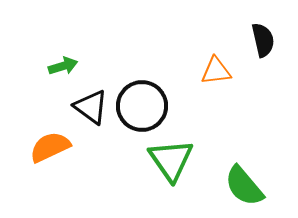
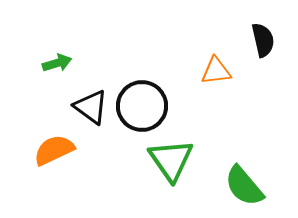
green arrow: moved 6 px left, 3 px up
orange semicircle: moved 4 px right, 3 px down
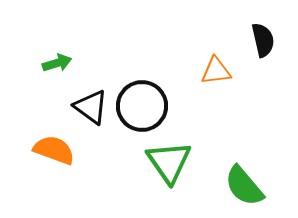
orange semicircle: rotated 45 degrees clockwise
green triangle: moved 2 px left, 2 px down
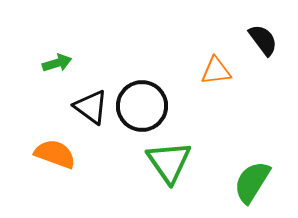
black semicircle: rotated 24 degrees counterclockwise
orange semicircle: moved 1 px right, 4 px down
green semicircle: moved 8 px right, 4 px up; rotated 72 degrees clockwise
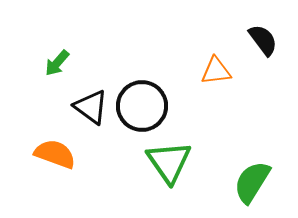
green arrow: rotated 148 degrees clockwise
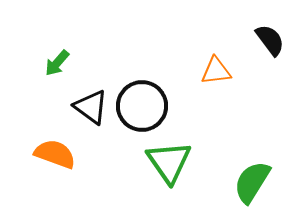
black semicircle: moved 7 px right
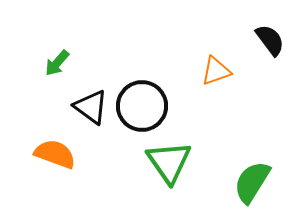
orange triangle: rotated 12 degrees counterclockwise
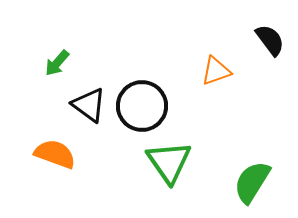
black triangle: moved 2 px left, 2 px up
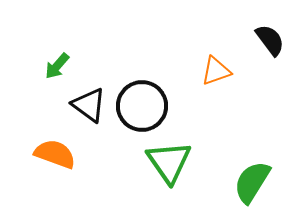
green arrow: moved 3 px down
